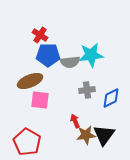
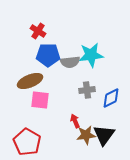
red cross: moved 2 px left, 4 px up
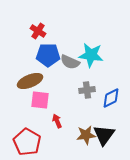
cyan star: rotated 15 degrees clockwise
gray semicircle: rotated 30 degrees clockwise
red arrow: moved 18 px left
